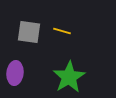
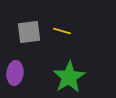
gray square: rotated 15 degrees counterclockwise
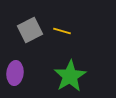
gray square: moved 1 px right, 2 px up; rotated 20 degrees counterclockwise
green star: moved 1 px right, 1 px up
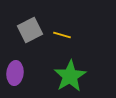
yellow line: moved 4 px down
